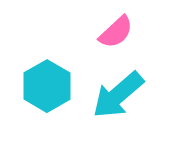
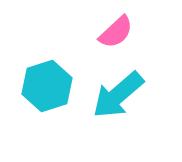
cyan hexagon: rotated 12 degrees clockwise
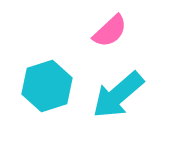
pink semicircle: moved 6 px left, 1 px up
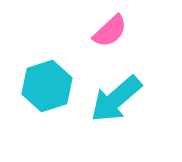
cyan arrow: moved 2 px left, 4 px down
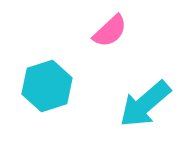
cyan arrow: moved 29 px right, 5 px down
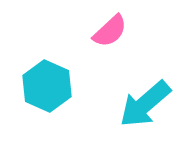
cyan hexagon: rotated 18 degrees counterclockwise
